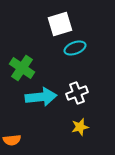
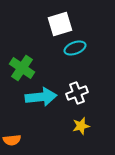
yellow star: moved 1 px right, 1 px up
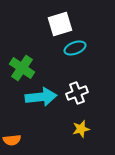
yellow star: moved 3 px down
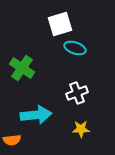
cyan ellipse: rotated 40 degrees clockwise
cyan arrow: moved 5 px left, 18 px down
yellow star: rotated 12 degrees clockwise
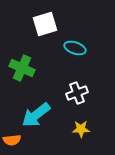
white square: moved 15 px left
green cross: rotated 10 degrees counterclockwise
cyan arrow: rotated 148 degrees clockwise
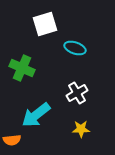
white cross: rotated 10 degrees counterclockwise
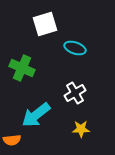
white cross: moved 2 px left
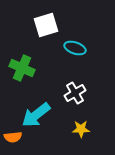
white square: moved 1 px right, 1 px down
orange semicircle: moved 1 px right, 3 px up
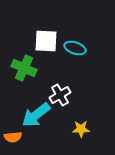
white square: moved 16 px down; rotated 20 degrees clockwise
green cross: moved 2 px right
white cross: moved 15 px left, 2 px down
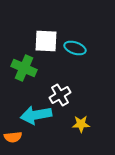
cyan arrow: rotated 28 degrees clockwise
yellow star: moved 5 px up
